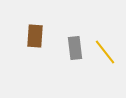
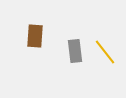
gray rectangle: moved 3 px down
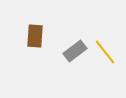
gray rectangle: rotated 60 degrees clockwise
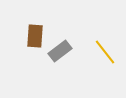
gray rectangle: moved 15 px left
